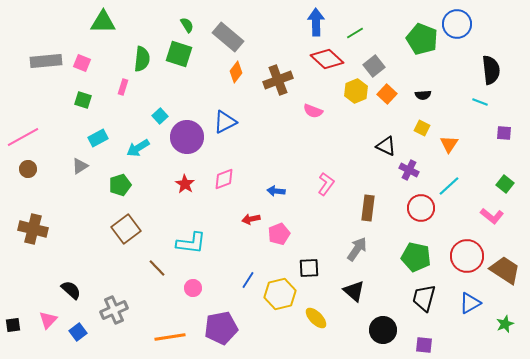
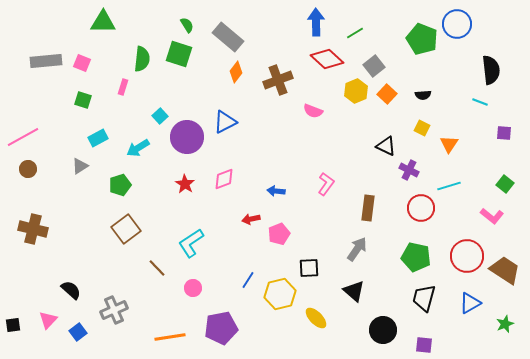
cyan line at (449, 186): rotated 25 degrees clockwise
cyan L-shape at (191, 243): rotated 140 degrees clockwise
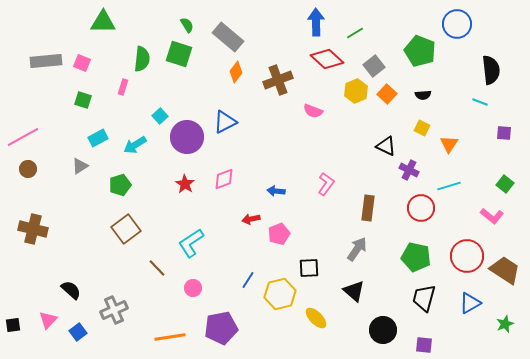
green pentagon at (422, 39): moved 2 px left, 12 px down
cyan arrow at (138, 148): moved 3 px left, 3 px up
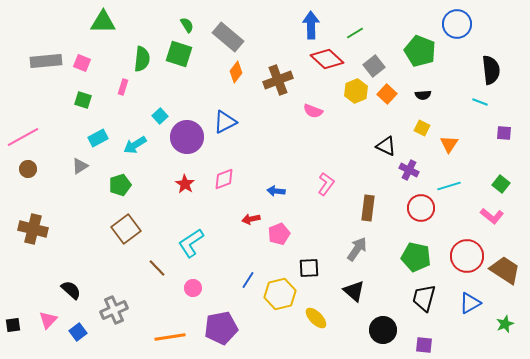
blue arrow at (316, 22): moved 5 px left, 3 px down
green square at (505, 184): moved 4 px left
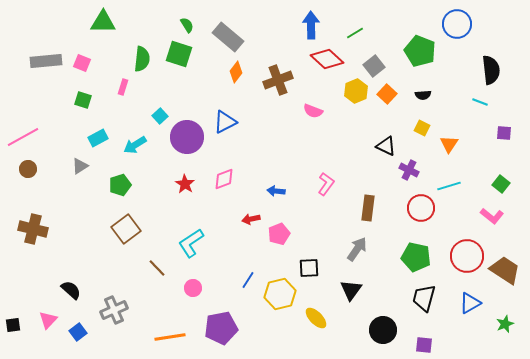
black triangle at (354, 291): moved 3 px left, 1 px up; rotated 25 degrees clockwise
